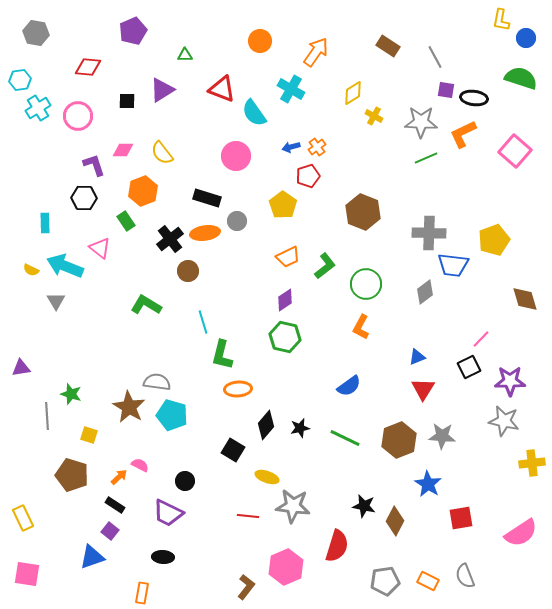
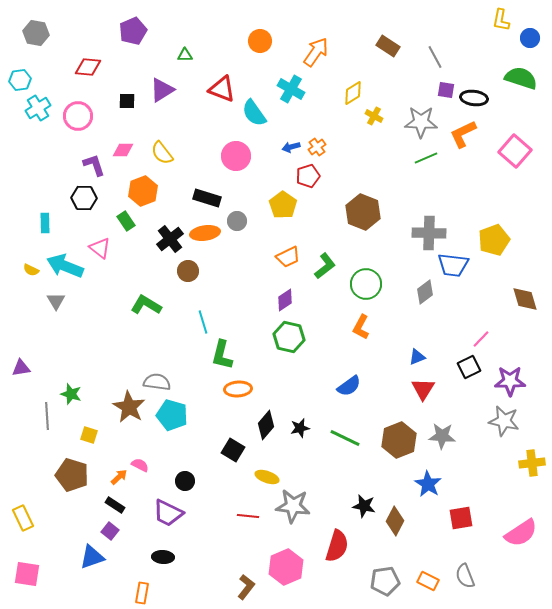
blue circle at (526, 38): moved 4 px right
green hexagon at (285, 337): moved 4 px right
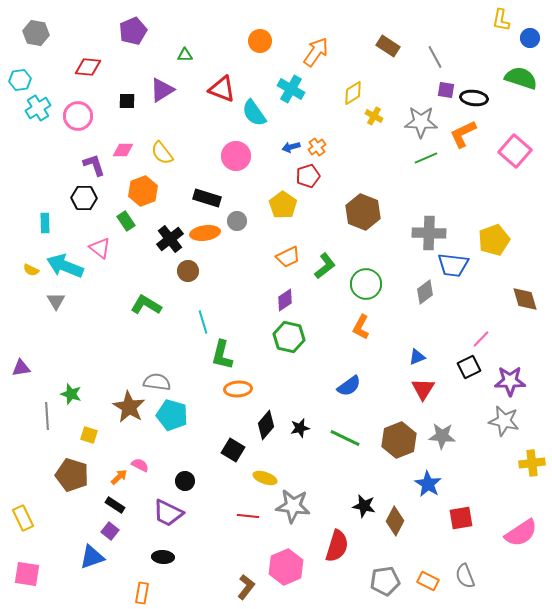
yellow ellipse at (267, 477): moved 2 px left, 1 px down
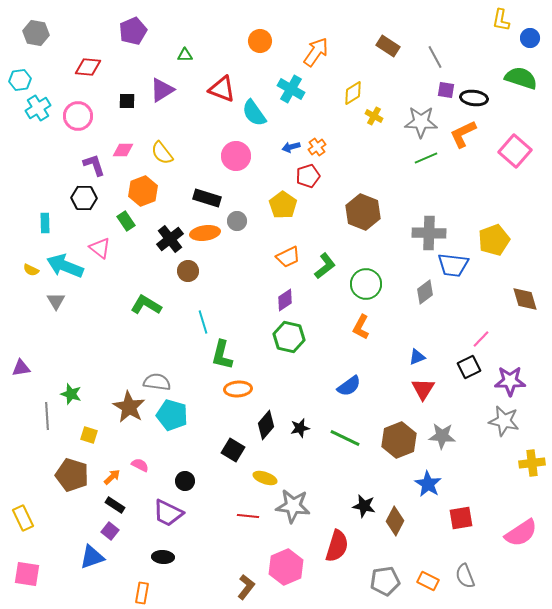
orange arrow at (119, 477): moved 7 px left
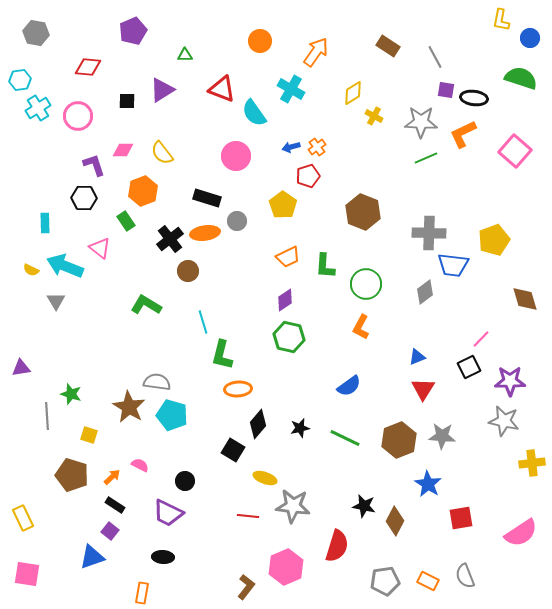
green L-shape at (325, 266): rotated 132 degrees clockwise
black diamond at (266, 425): moved 8 px left, 1 px up
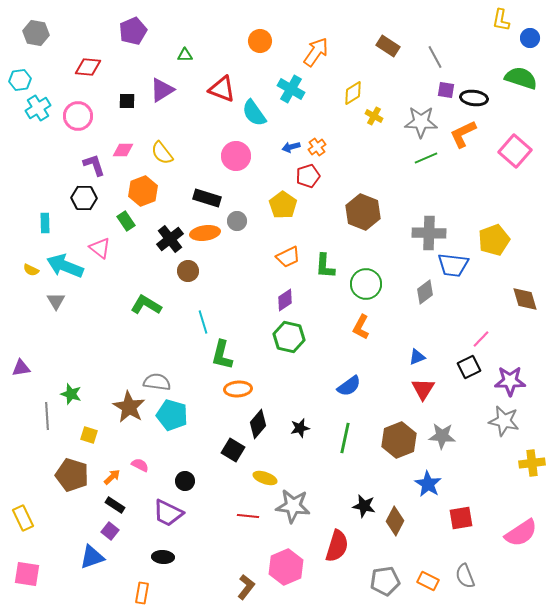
green line at (345, 438): rotated 76 degrees clockwise
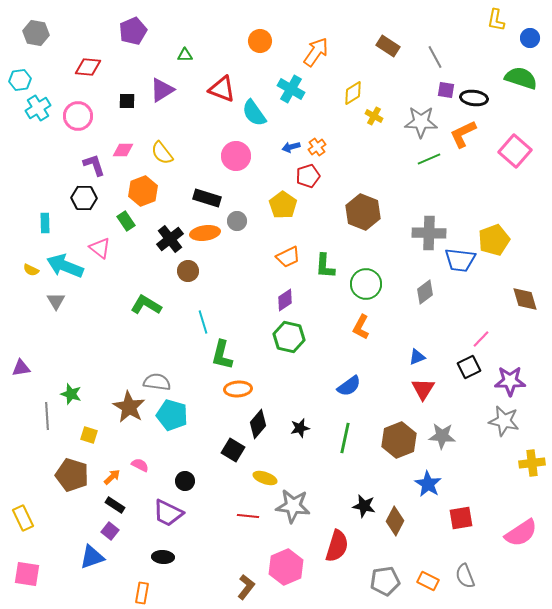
yellow L-shape at (501, 20): moved 5 px left
green line at (426, 158): moved 3 px right, 1 px down
blue trapezoid at (453, 265): moved 7 px right, 5 px up
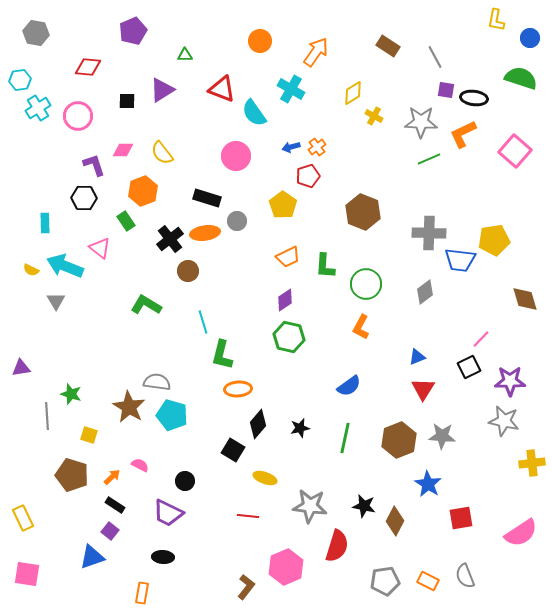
yellow pentagon at (494, 240): rotated 12 degrees clockwise
gray star at (293, 506): moved 17 px right
